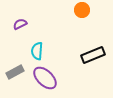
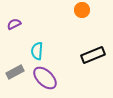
purple semicircle: moved 6 px left
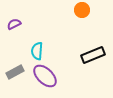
purple ellipse: moved 2 px up
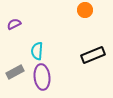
orange circle: moved 3 px right
purple ellipse: moved 3 px left, 1 px down; rotated 40 degrees clockwise
